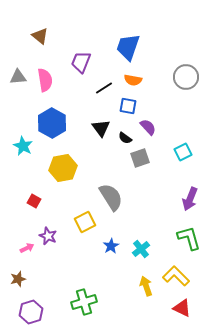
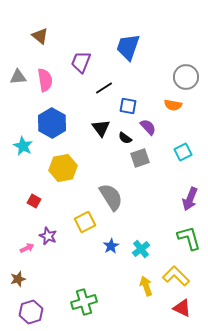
orange semicircle: moved 40 px right, 25 px down
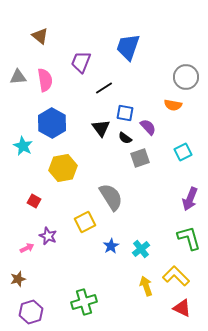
blue square: moved 3 px left, 7 px down
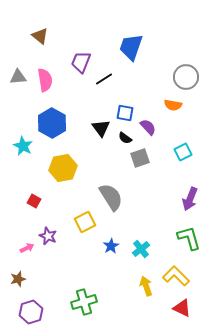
blue trapezoid: moved 3 px right
black line: moved 9 px up
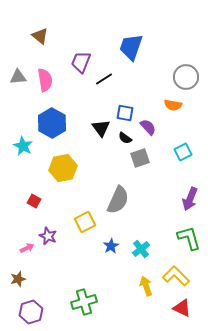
gray semicircle: moved 7 px right, 3 px down; rotated 56 degrees clockwise
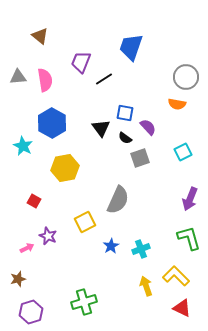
orange semicircle: moved 4 px right, 1 px up
yellow hexagon: moved 2 px right
cyan cross: rotated 18 degrees clockwise
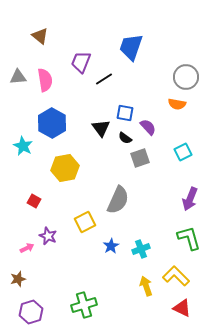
green cross: moved 3 px down
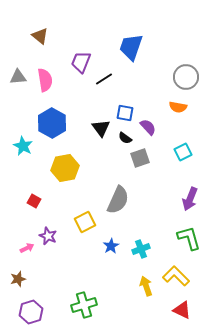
orange semicircle: moved 1 px right, 3 px down
red triangle: moved 2 px down
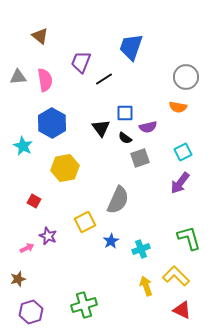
blue square: rotated 12 degrees counterclockwise
purple semicircle: rotated 120 degrees clockwise
purple arrow: moved 10 px left, 16 px up; rotated 15 degrees clockwise
blue star: moved 5 px up
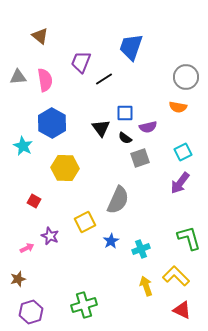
yellow hexagon: rotated 12 degrees clockwise
purple star: moved 2 px right
